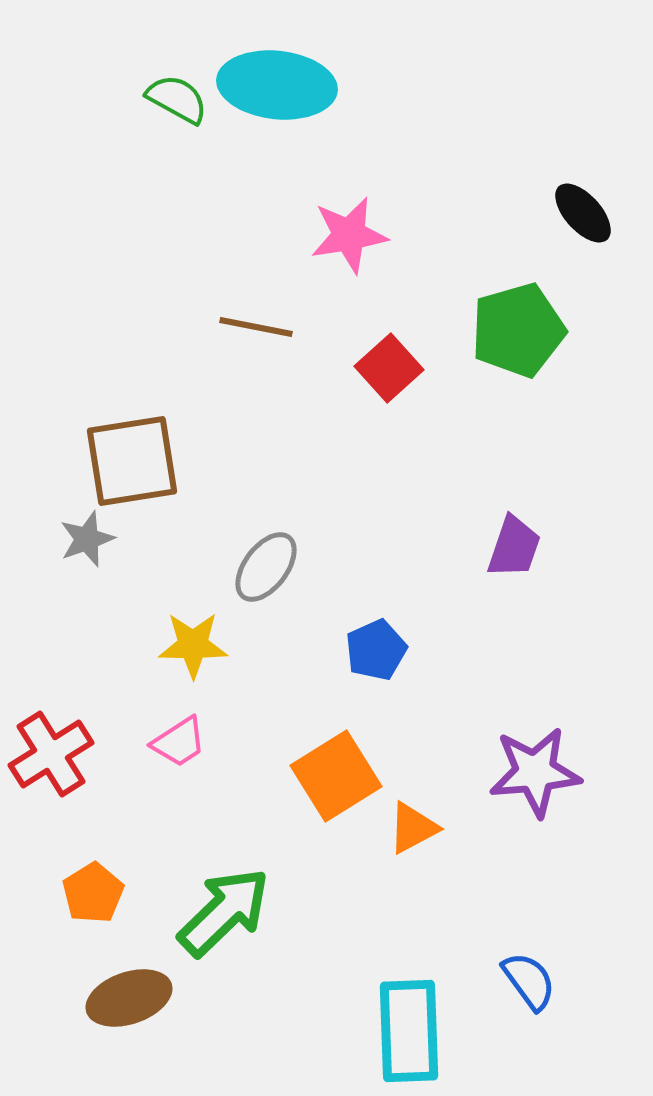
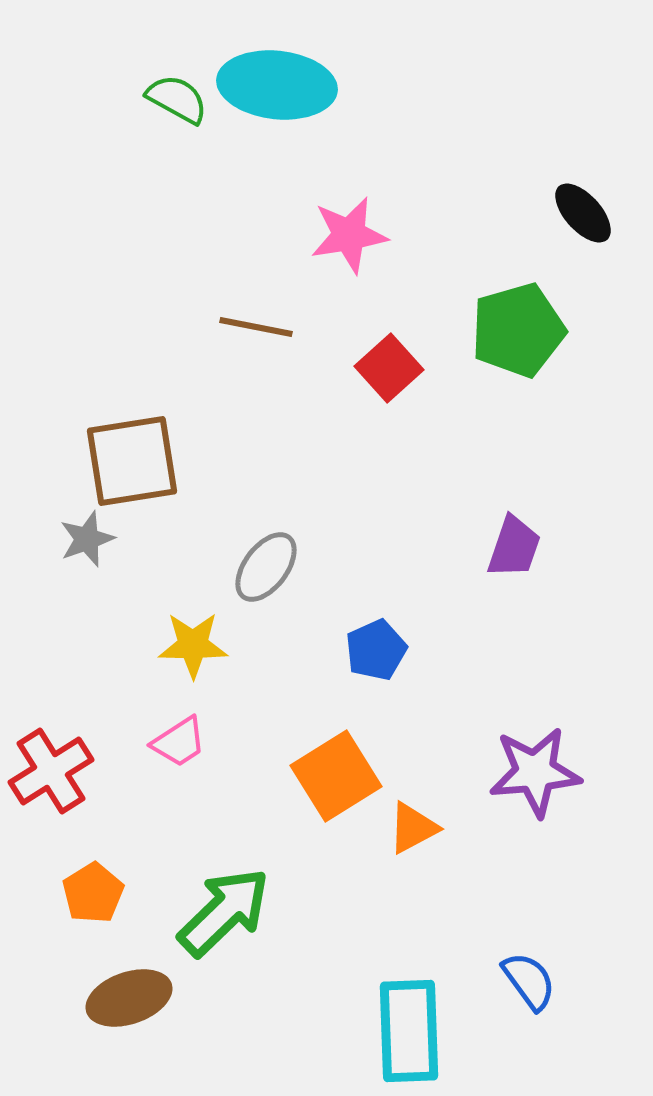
red cross: moved 17 px down
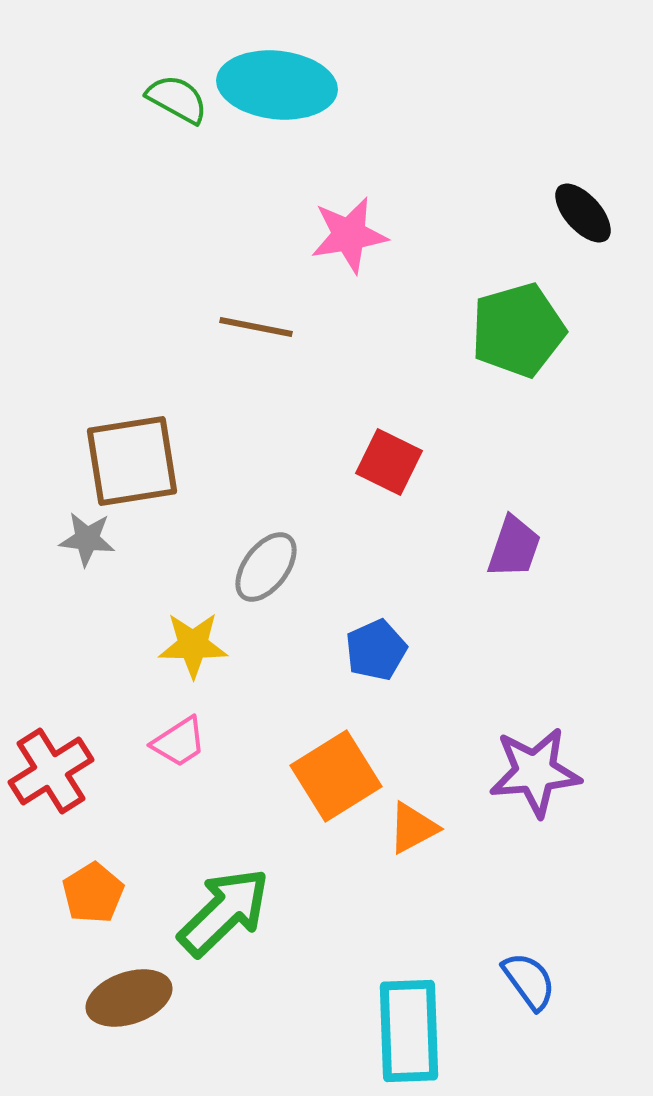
red square: moved 94 px down; rotated 22 degrees counterclockwise
gray star: rotated 26 degrees clockwise
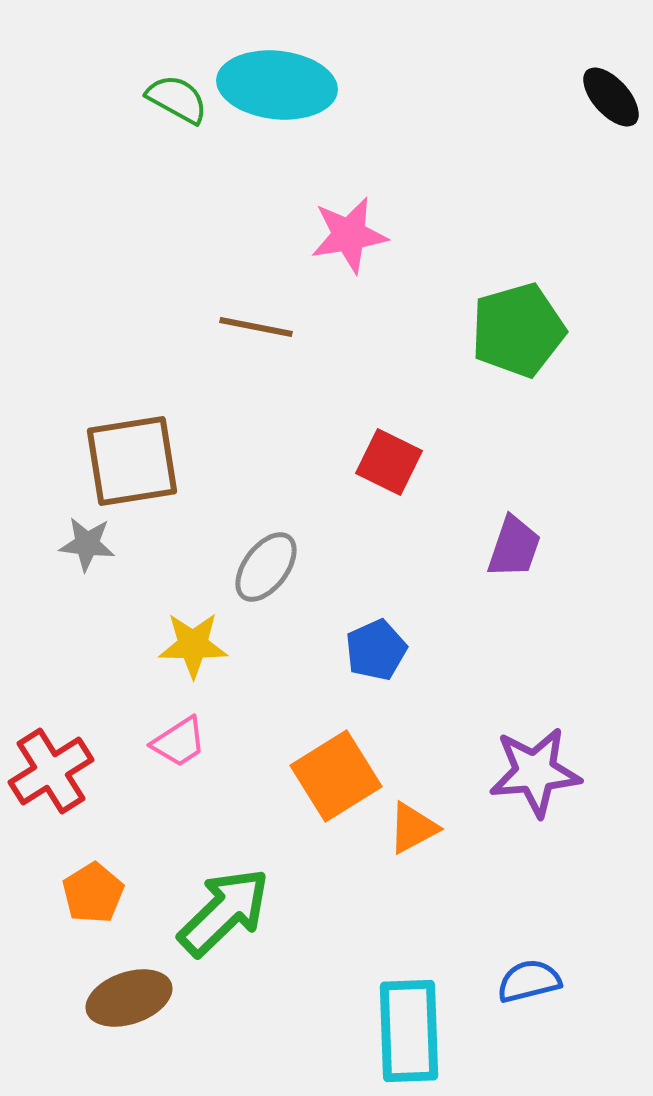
black ellipse: moved 28 px right, 116 px up
gray star: moved 5 px down
blue semicircle: rotated 68 degrees counterclockwise
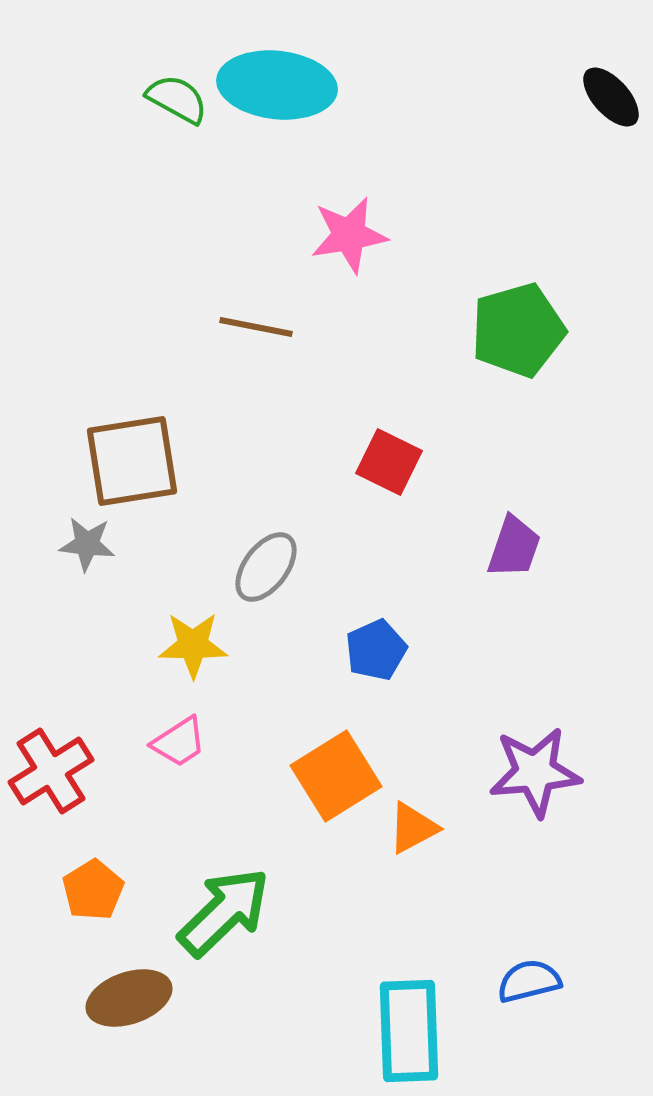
orange pentagon: moved 3 px up
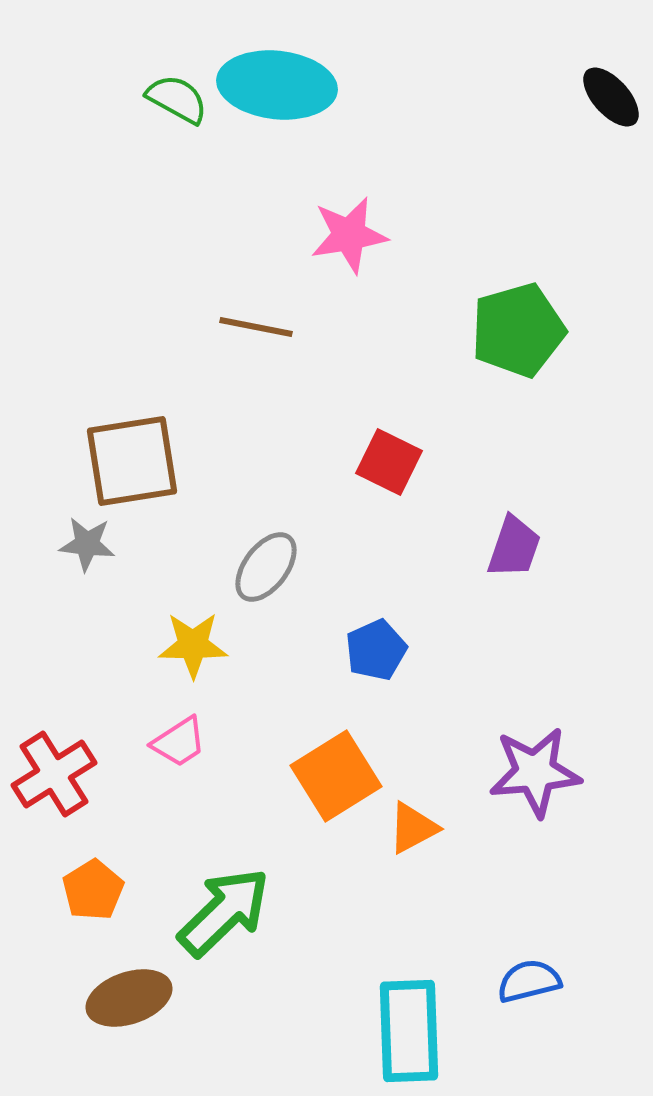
red cross: moved 3 px right, 3 px down
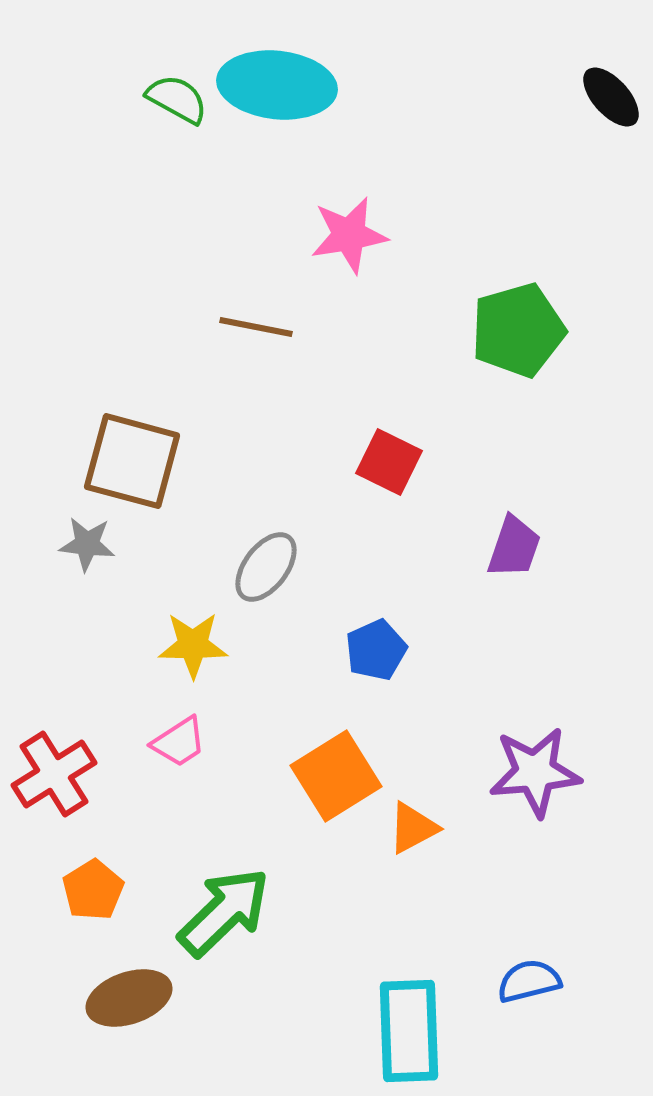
brown square: rotated 24 degrees clockwise
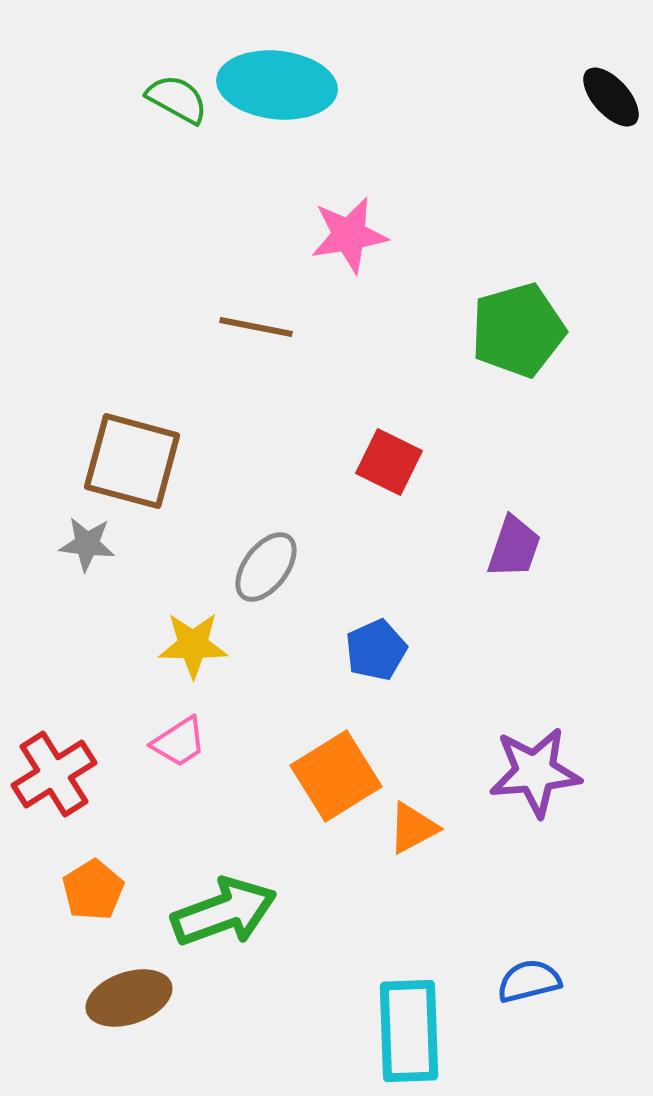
green arrow: rotated 24 degrees clockwise
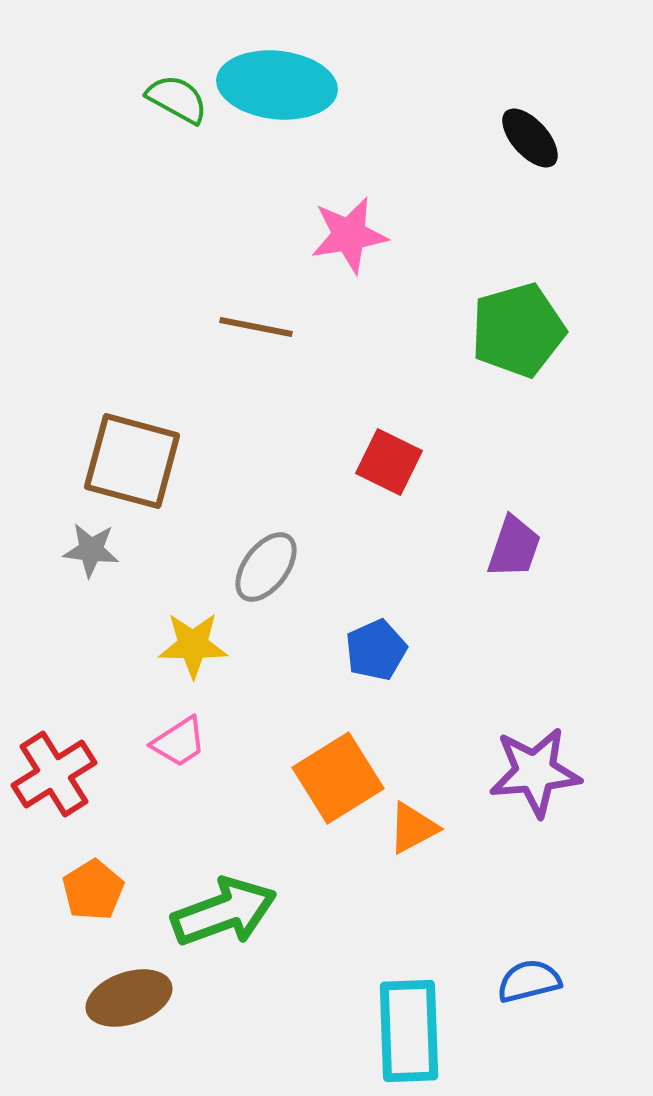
black ellipse: moved 81 px left, 41 px down
gray star: moved 4 px right, 6 px down
orange square: moved 2 px right, 2 px down
